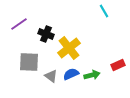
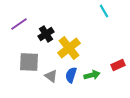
black cross: rotated 35 degrees clockwise
blue semicircle: moved 1 px down; rotated 49 degrees counterclockwise
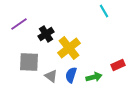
green arrow: moved 2 px right, 2 px down
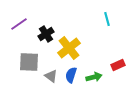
cyan line: moved 3 px right, 8 px down; rotated 16 degrees clockwise
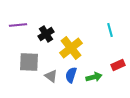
cyan line: moved 3 px right, 11 px down
purple line: moved 1 px left, 1 px down; rotated 30 degrees clockwise
yellow cross: moved 2 px right
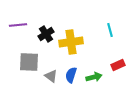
yellow cross: moved 6 px up; rotated 30 degrees clockwise
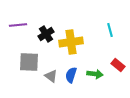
red rectangle: rotated 64 degrees clockwise
green arrow: moved 1 px right, 3 px up; rotated 21 degrees clockwise
